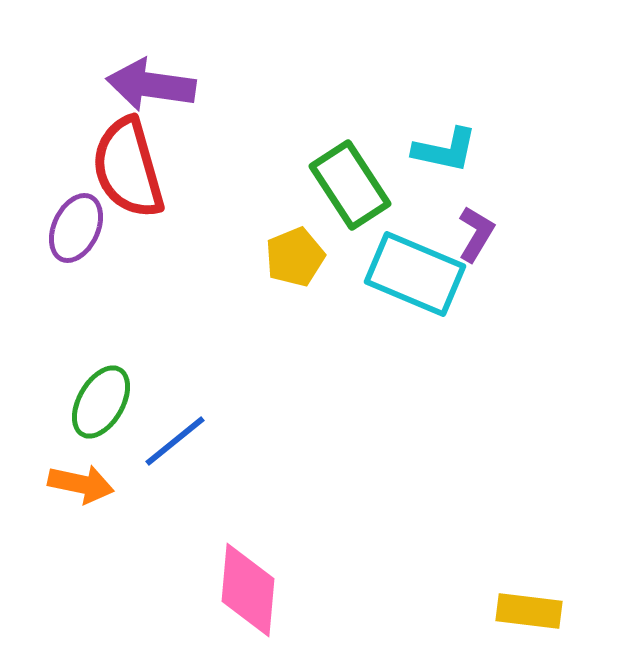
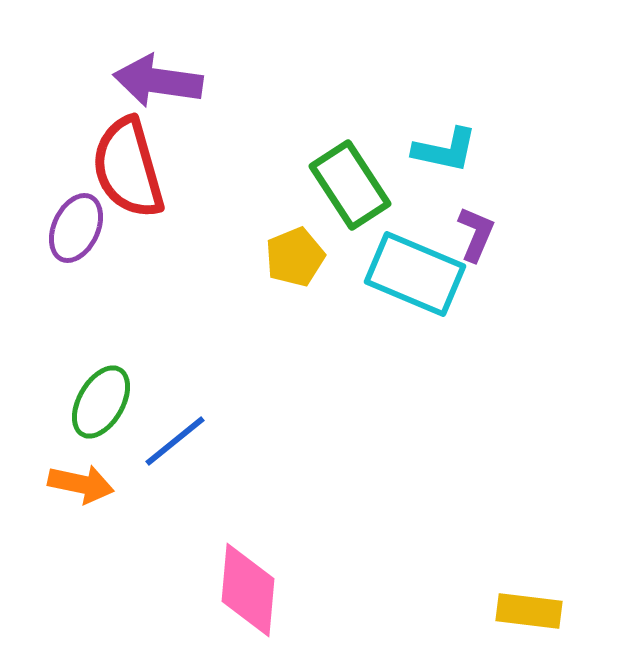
purple arrow: moved 7 px right, 4 px up
purple L-shape: rotated 8 degrees counterclockwise
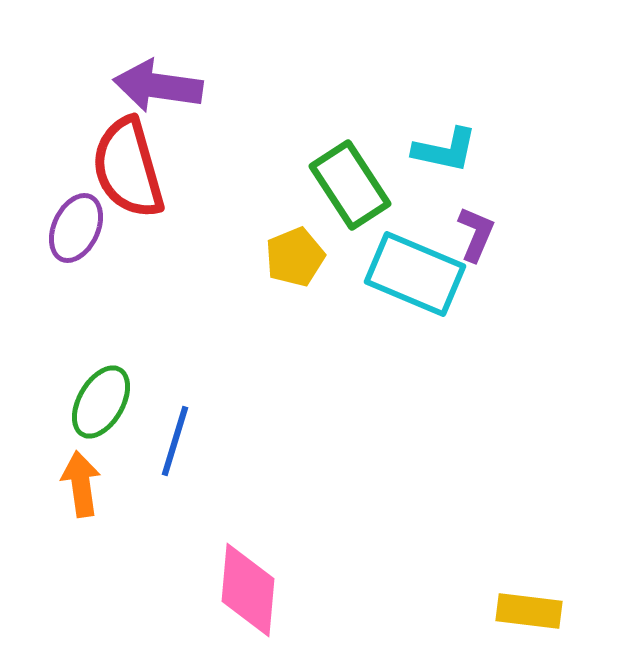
purple arrow: moved 5 px down
blue line: rotated 34 degrees counterclockwise
orange arrow: rotated 110 degrees counterclockwise
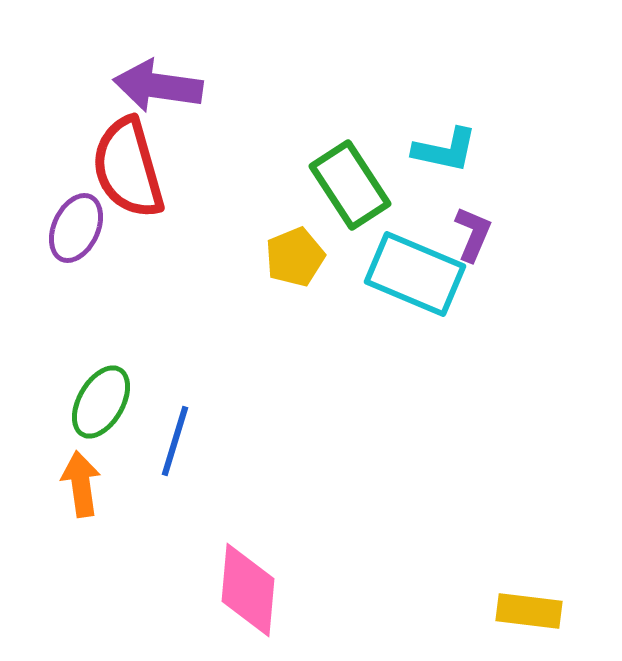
purple L-shape: moved 3 px left
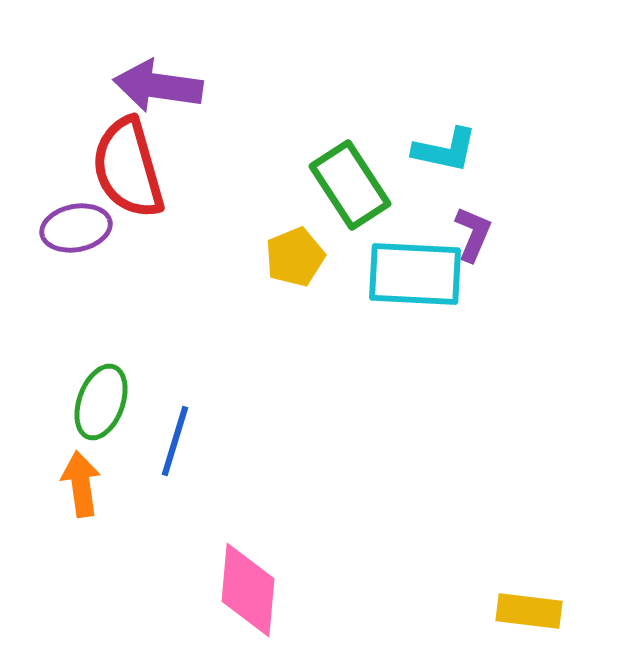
purple ellipse: rotated 54 degrees clockwise
cyan rectangle: rotated 20 degrees counterclockwise
green ellipse: rotated 10 degrees counterclockwise
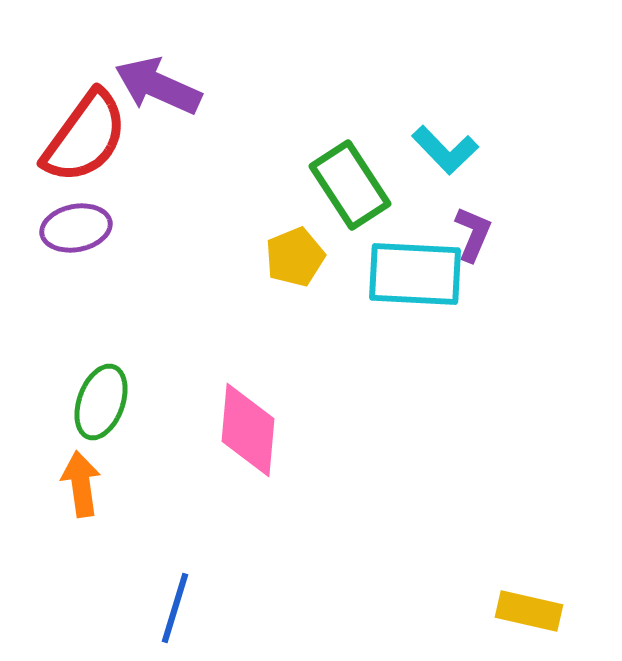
purple arrow: rotated 16 degrees clockwise
cyan L-shape: rotated 34 degrees clockwise
red semicircle: moved 43 px left, 31 px up; rotated 128 degrees counterclockwise
blue line: moved 167 px down
pink diamond: moved 160 px up
yellow rectangle: rotated 6 degrees clockwise
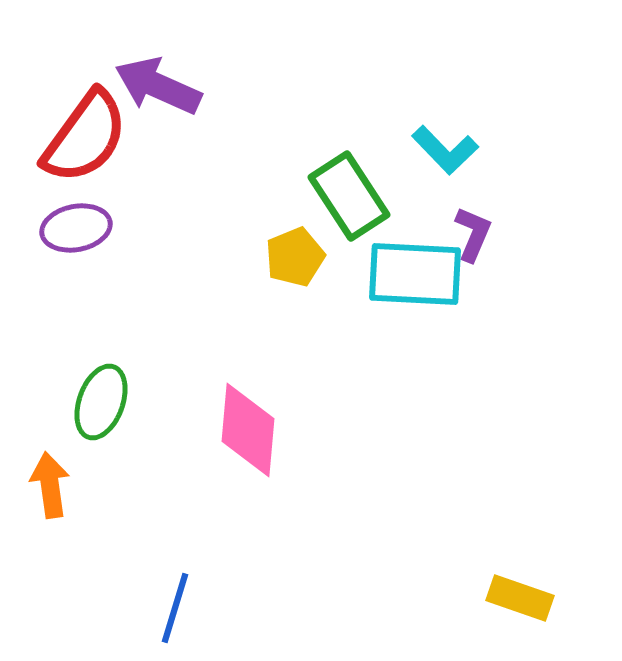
green rectangle: moved 1 px left, 11 px down
orange arrow: moved 31 px left, 1 px down
yellow rectangle: moved 9 px left, 13 px up; rotated 6 degrees clockwise
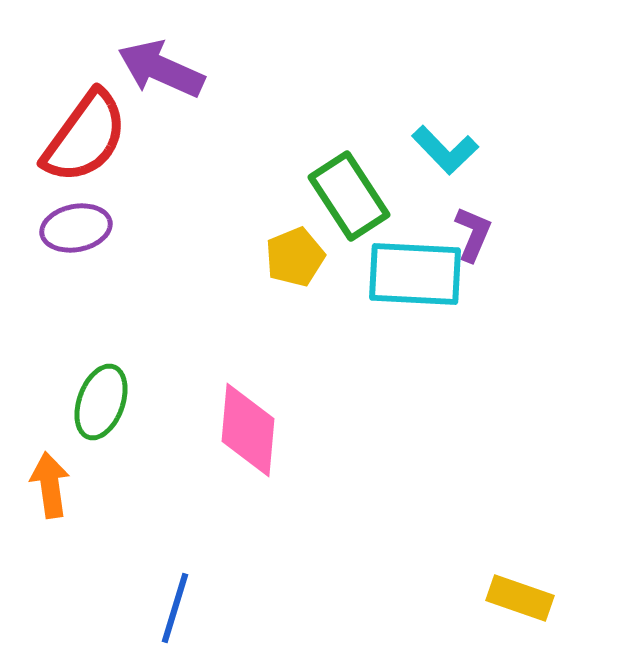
purple arrow: moved 3 px right, 17 px up
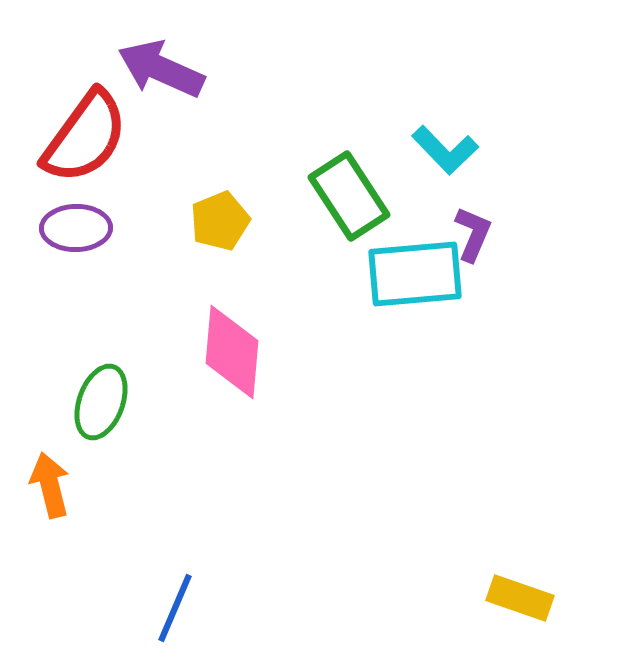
purple ellipse: rotated 10 degrees clockwise
yellow pentagon: moved 75 px left, 36 px up
cyan rectangle: rotated 8 degrees counterclockwise
pink diamond: moved 16 px left, 78 px up
orange arrow: rotated 6 degrees counterclockwise
blue line: rotated 6 degrees clockwise
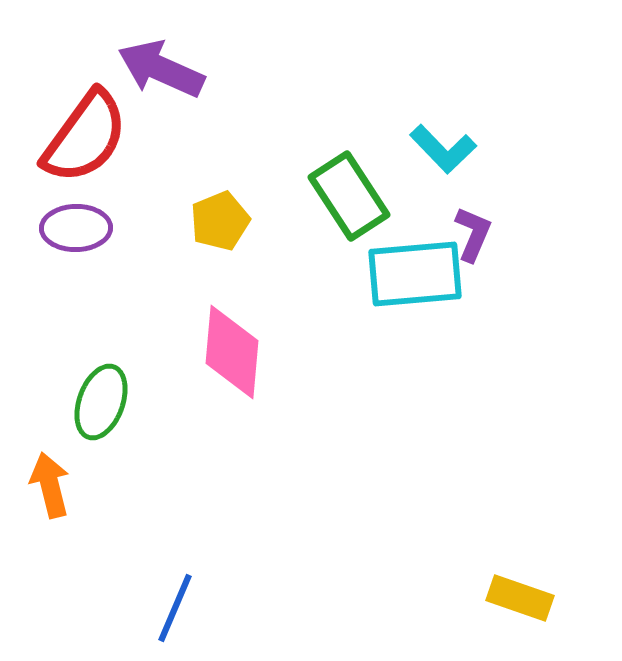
cyan L-shape: moved 2 px left, 1 px up
